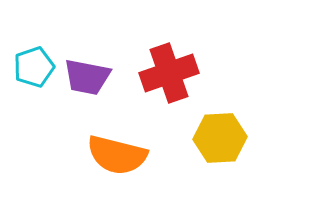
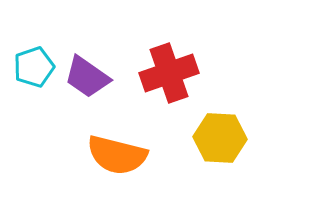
purple trapezoid: rotated 24 degrees clockwise
yellow hexagon: rotated 6 degrees clockwise
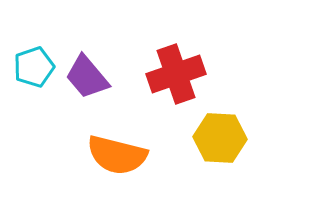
red cross: moved 7 px right, 1 px down
purple trapezoid: rotated 15 degrees clockwise
